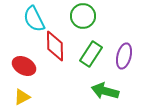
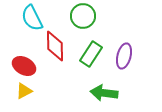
cyan semicircle: moved 2 px left, 1 px up
green arrow: moved 1 px left, 2 px down; rotated 8 degrees counterclockwise
yellow triangle: moved 2 px right, 6 px up
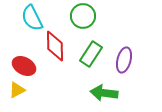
purple ellipse: moved 4 px down
yellow triangle: moved 7 px left, 1 px up
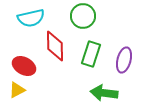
cyan semicircle: moved 1 px left; rotated 76 degrees counterclockwise
green rectangle: rotated 15 degrees counterclockwise
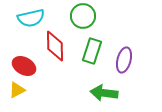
green rectangle: moved 1 px right, 3 px up
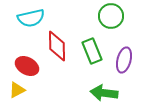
green circle: moved 28 px right
red diamond: moved 2 px right
green rectangle: rotated 40 degrees counterclockwise
red ellipse: moved 3 px right
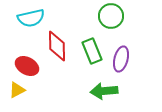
purple ellipse: moved 3 px left, 1 px up
green arrow: moved 2 px up; rotated 12 degrees counterclockwise
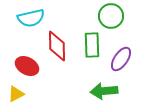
green rectangle: moved 6 px up; rotated 20 degrees clockwise
purple ellipse: rotated 20 degrees clockwise
yellow triangle: moved 1 px left, 4 px down
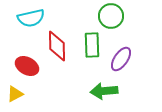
yellow triangle: moved 1 px left
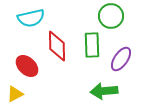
red ellipse: rotated 15 degrees clockwise
